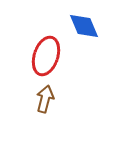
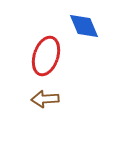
brown arrow: rotated 108 degrees counterclockwise
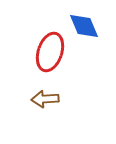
red ellipse: moved 4 px right, 4 px up
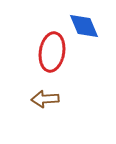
red ellipse: moved 2 px right; rotated 9 degrees counterclockwise
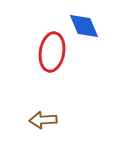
brown arrow: moved 2 px left, 21 px down
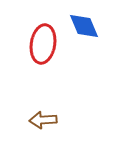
red ellipse: moved 9 px left, 8 px up
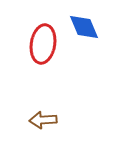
blue diamond: moved 1 px down
